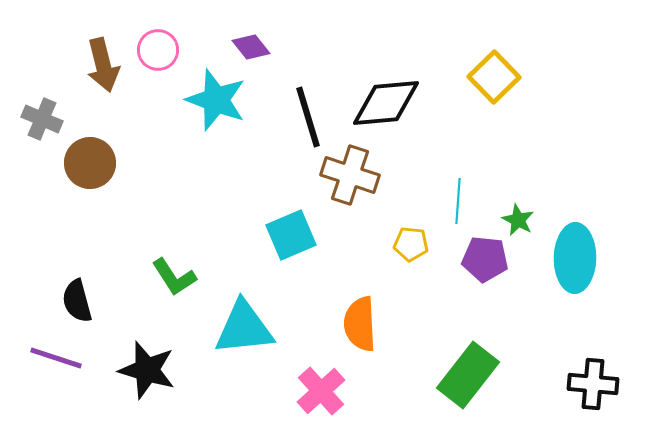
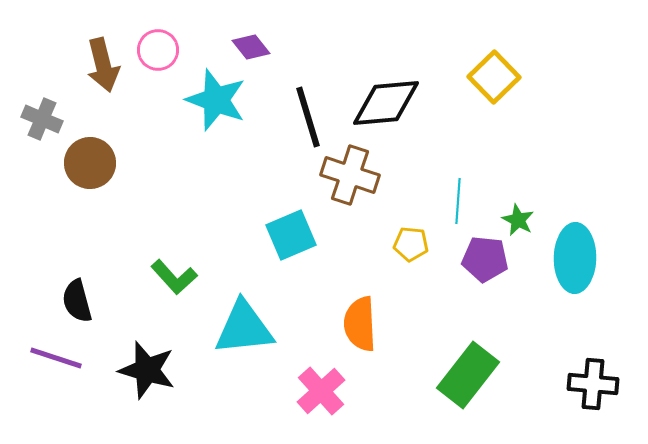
green L-shape: rotated 9 degrees counterclockwise
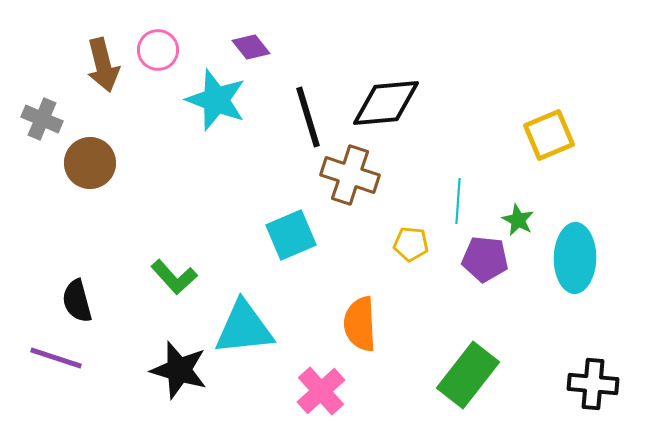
yellow square: moved 55 px right, 58 px down; rotated 21 degrees clockwise
black star: moved 32 px right
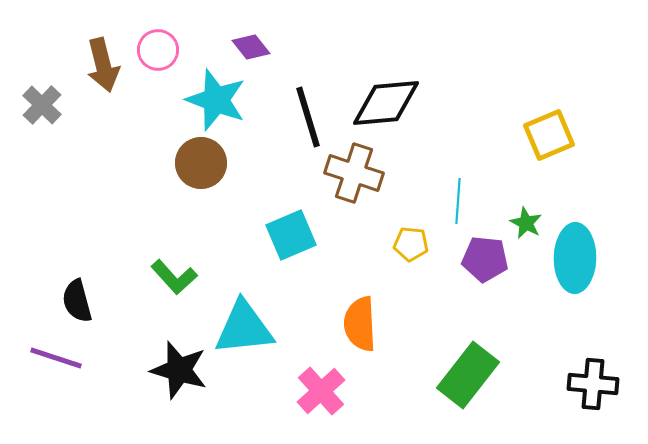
gray cross: moved 14 px up; rotated 21 degrees clockwise
brown circle: moved 111 px right
brown cross: moved 4 px right, 2 px up
green star: moved 8 px right, 3 px down
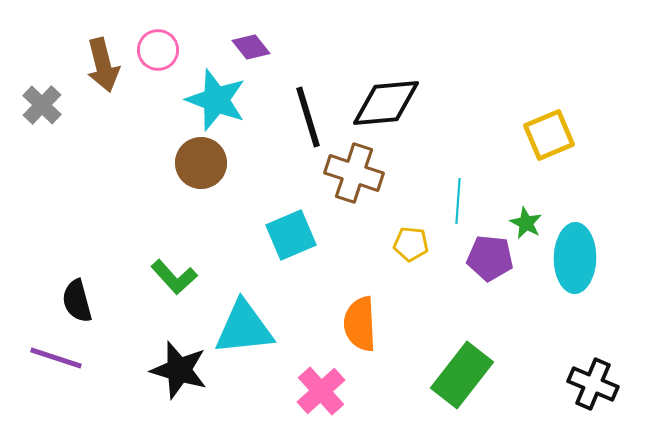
purple pentagon: moved 5 px right, 1 px up
green rectangle: moved 6 px left
black cross: rotated 18 degrees clockwise
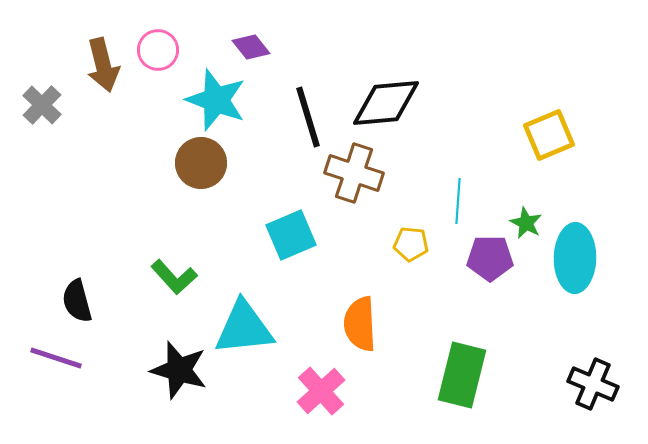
purple pentagon: rotated 6 degrees counterclockwise
green rectangle: rotated 24 degrees counterclockwise
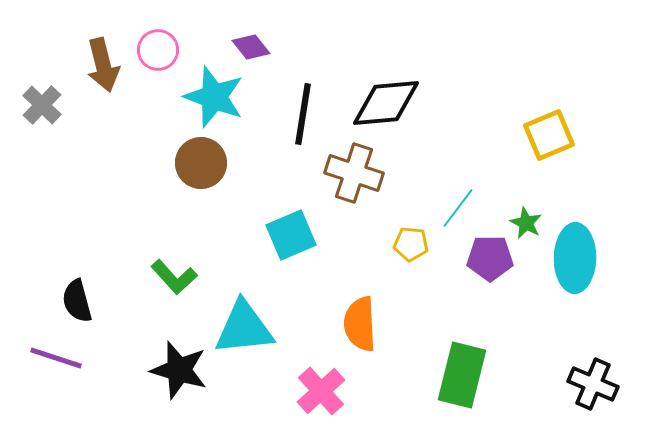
cyan star: moved 2 px left, 3 px up
black line: moved 5 px left, 3 px up; rotated 26 degrees clockwise
cyan line: moved 7 px down; rotated 33 degrees clockwise
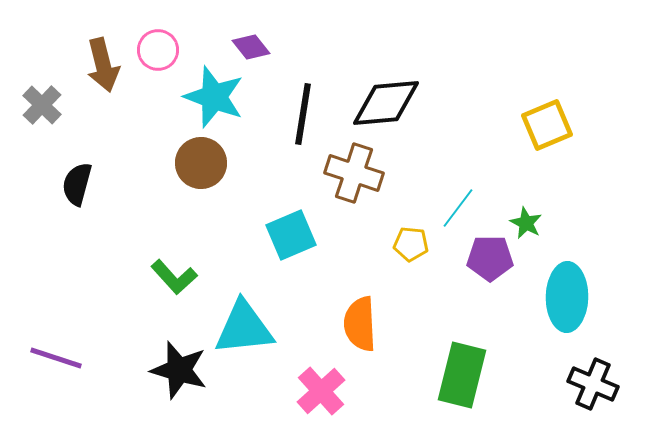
yellow square: moved 2 px left, 10 px up
cyan ellipse: moved 8 px left, 39 px down
black semicircle: moved 117 px up; rotated 30 degrees clockwise
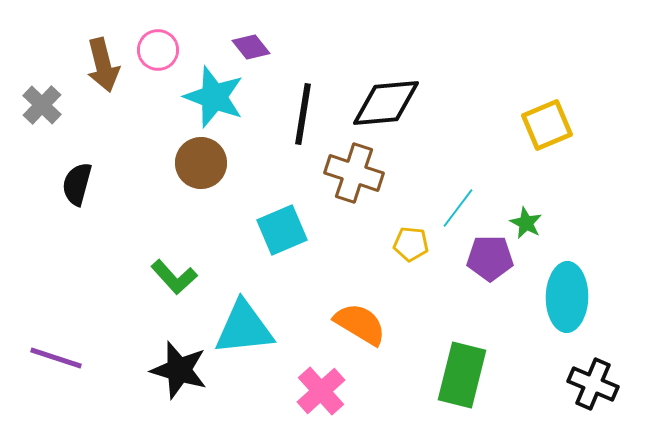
cyan square: moved 9 px left, 5 px up
orange semicircle: rotated 124 degrees clockwise
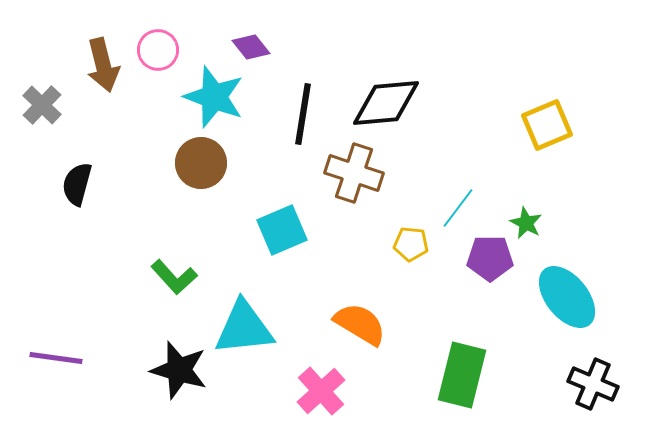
cyan ellipse: rotated 40 degrees counterclockwise
purple line: rotated 10 degrees counterclockwise
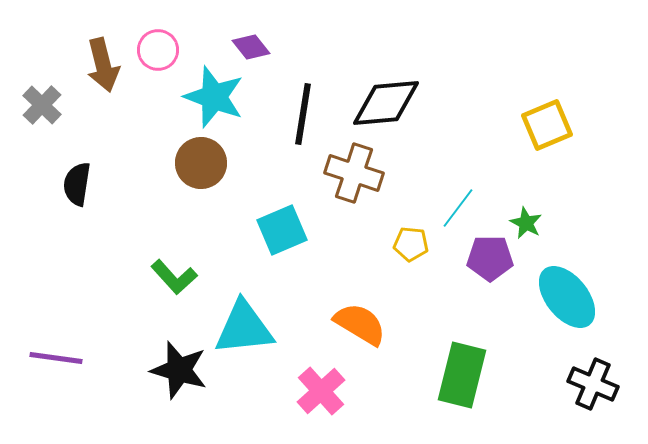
black semicircle: rotated 6 degrees counterclockwise
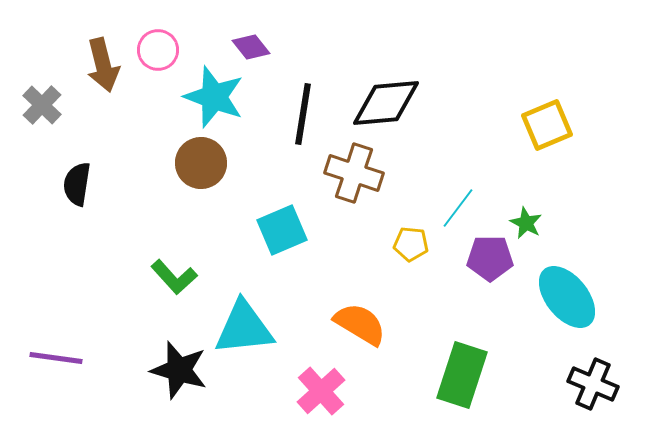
green rectangle: rotated 4 degrees clockwise
